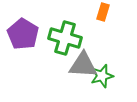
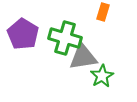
gray triangle: moved 8 px up; rotated 12 degrees counterclockwise
green star: rotated 15 degrees counterclockwise
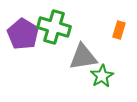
orange rectangle: moved 16 px right, 18 px down
green cross: moved 11 px left, 11 px up
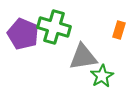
purple pentagon: rotated 8 degrees counterclockwise
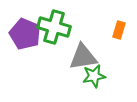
purple pentagon: moved 2 px right
green star: moved 8 px left; rotated 20 degrees clockwise
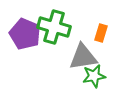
orange rectangle: moved 18 px left, 3 px down
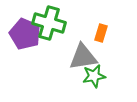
green cross: moved 5 px left, 4 px up
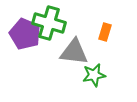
orange rectangle: moved 4 px right, 1 px up
gray triangle: moved 9 px left, 5 px up; rotated 16 degrees clockwise
green star: moved 1 px up
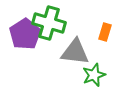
purple pentagon: rotated 16 degrees clockwise
gray triangle: moved 1 px right
green star: rotated 10 degrees counterclockwise
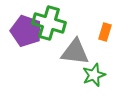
purple pentagon: moved 1 px right, 3 px up; rotated 20 degrees counterclockwise
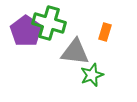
purple pentagon: rotated 16 degrees clockwise
green star: moved 2 px left
